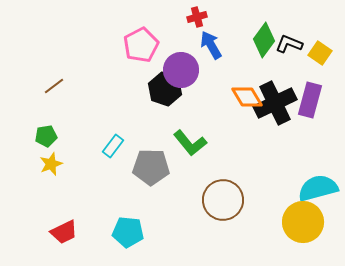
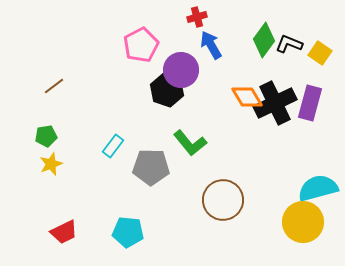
black hexagon: moved 2 px right, 1 px down
purple rectangle: moved 3 px down
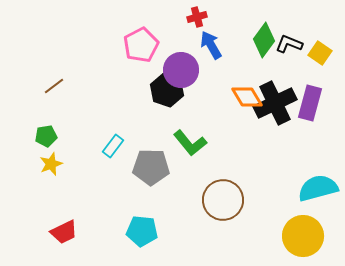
yellow circle: moved 14 px down
cyan pentagon: moved 14 px right, 1 px up
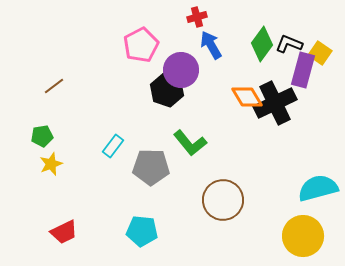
green diamond: moved 2 px left, 4 px down
purple rectangle: moved 7 px left, 33 px up
green pentagon: moved 4 px left
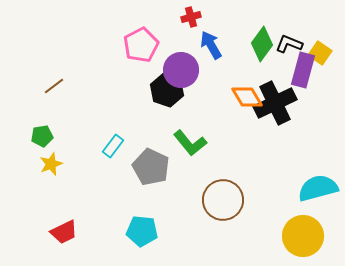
red cross: moved 6 px left
gray pentagon: rotated 24 degrees clockwise
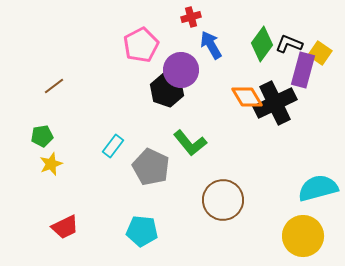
red trapezoid: moved 1 px right, 5 px up
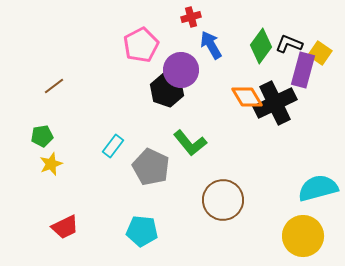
green diamond: moved 1 px left, 2 px down
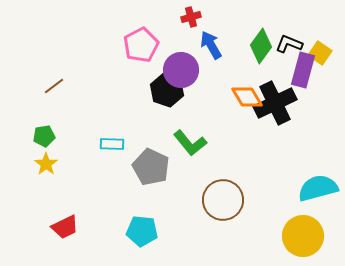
green pentagon: moved 2 px right
cyan rectangle: moved 1 px left, 2 px up; rotated 55 degrees clockwise
yellow star: moved 5 px left; rotated 15 degrees counterclockwise
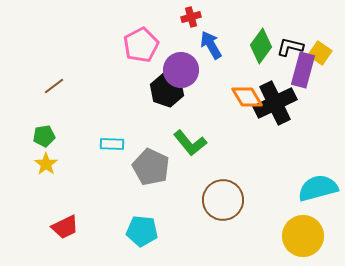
black L-shape: moved 1 px right, 3 px down; rotated 8 degrees counterclockwise
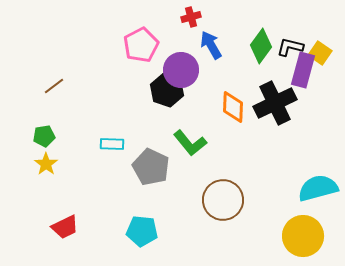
orange diamond: moved 14 px left, 10 px down; rotated 32 degrees clockwise
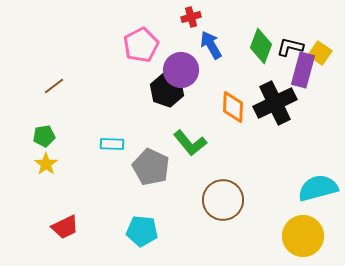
green diamond: rotated 16 degrees counterclockwise
